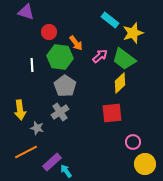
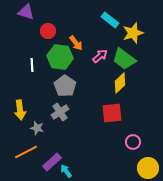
red circle: moved 1 px left, 1 px up
yellow circle: moved 3 px right, 4 px down
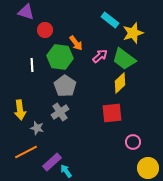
red circle: moved 3 px left, 1 px up
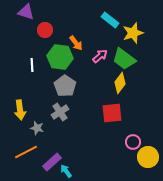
yellow diamond: rotated 10 degrees counterclockwise
yellow circle: moved 11 px up
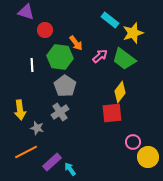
yellow diamond: moved 9 px down
cyan arrow: moved 4 px right, 2 px up
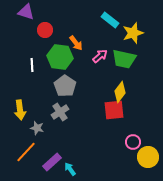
green trapezoid: rotated 25 degrees counterclockwise
red square: moved 2 px right, 3 px up
orange line: rotated 20 degrees counterclockwise
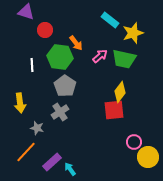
yellow arrow: moved 7 px up
pink circle: moved 1 px right
